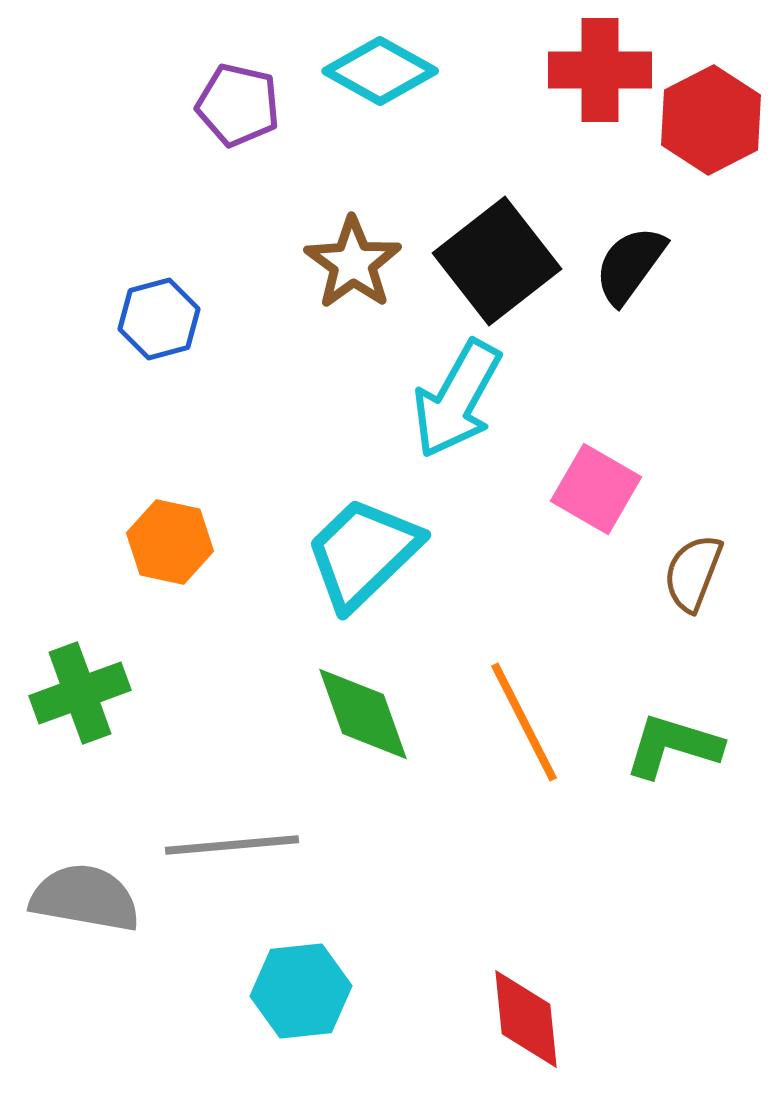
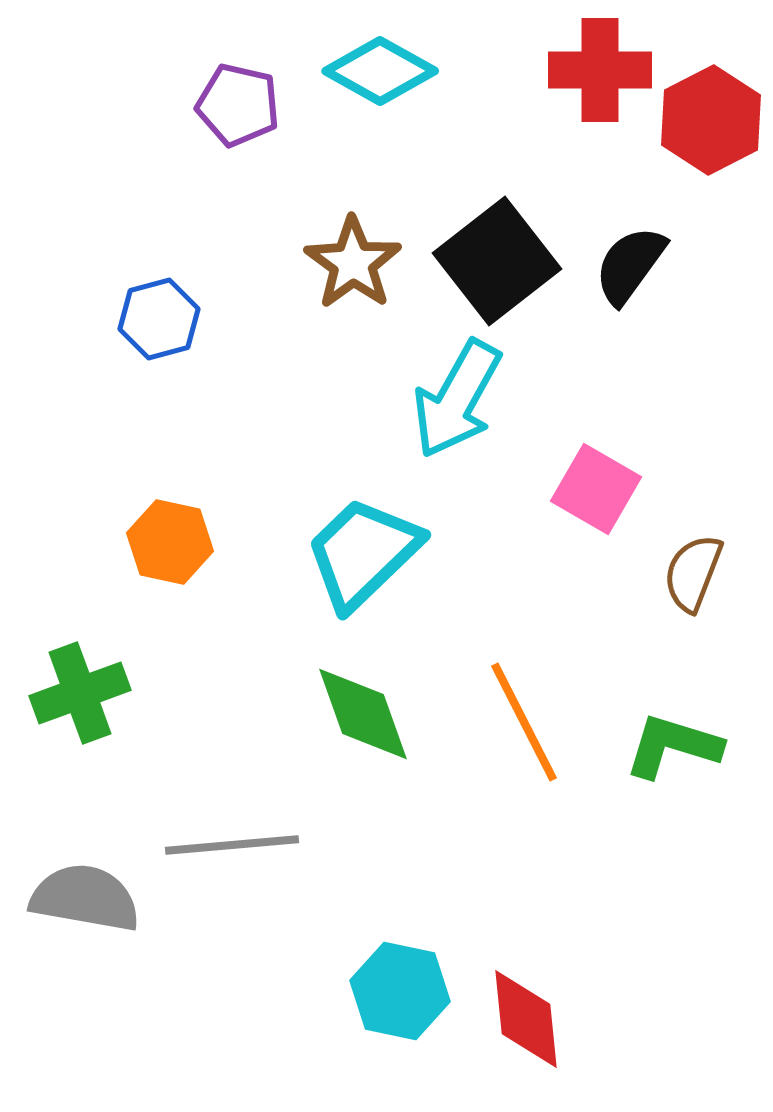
cyan hexagon: moved 99 px right; rotated 18 degrees clockwise
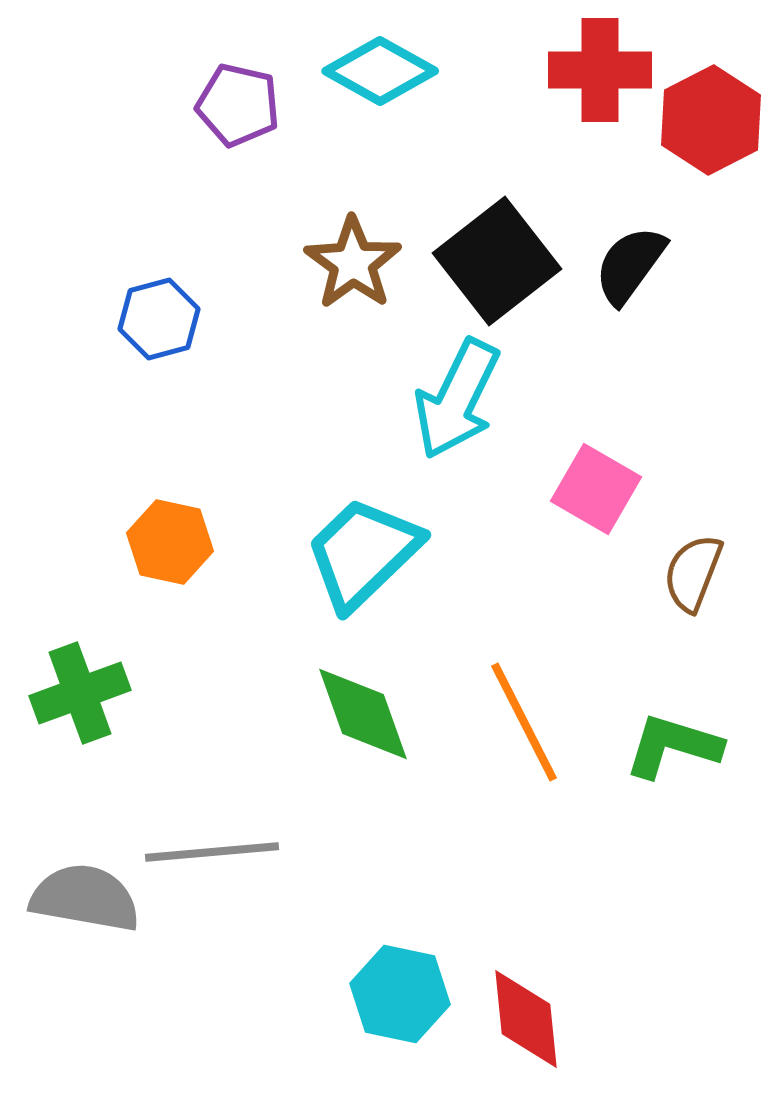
cyan arrow: rotated 3 degrees counterclockwise
gray line: moved 20 px left, 7 px down
cyan hexagon: moved 3 px down
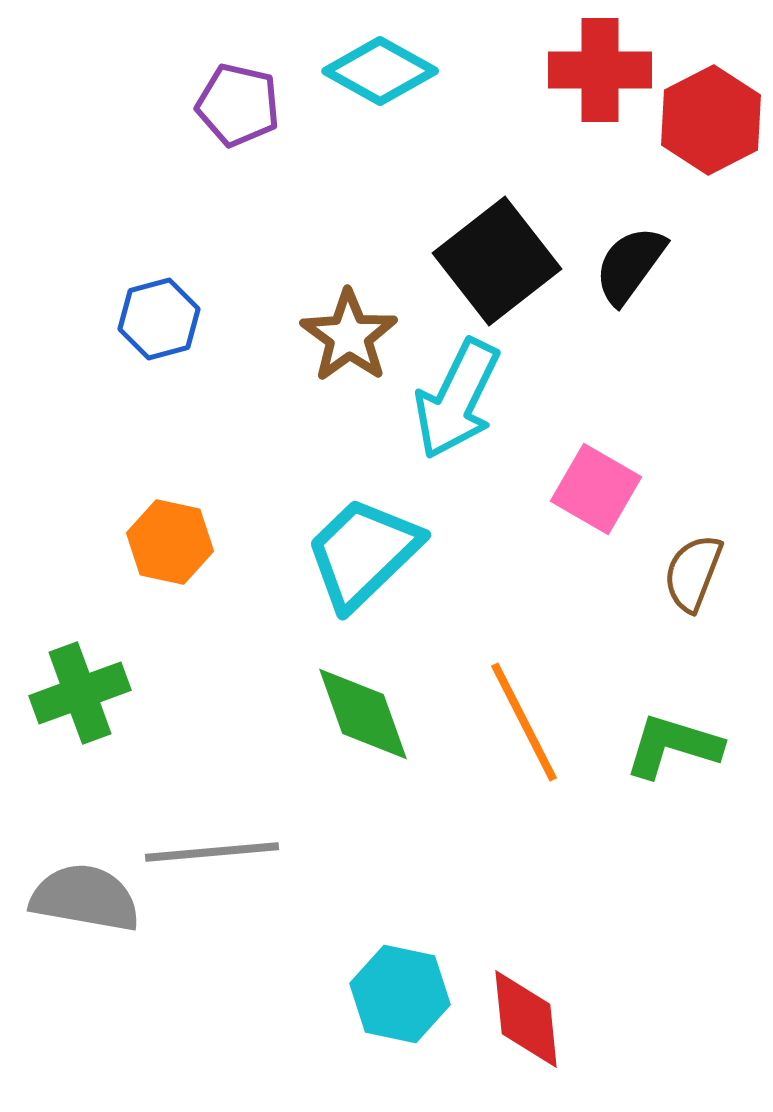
brown star: moved 4 px left, 73 px down
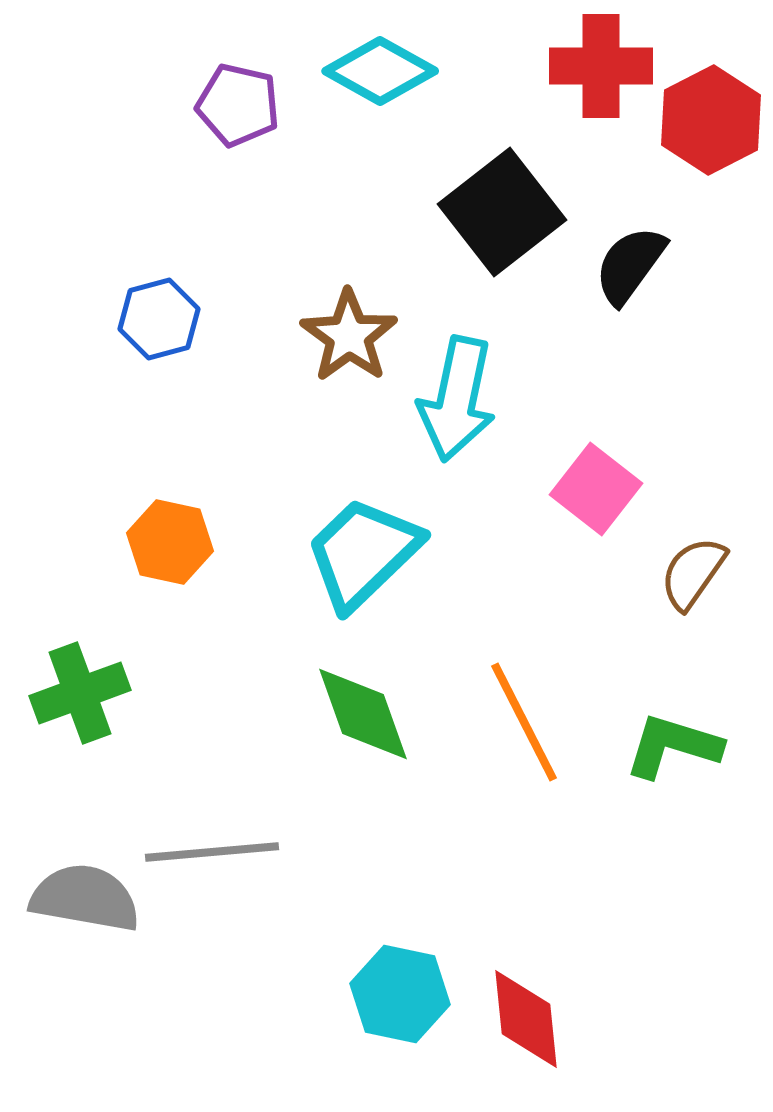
red cross: moved 1 px right, 4 px up
black square: moved 5 px right, 49 px up
cyan arrow: rotated 14 degrees counterclockwise
pink square: rotated 8 degrees clockwise
brown semicircle: rotated 14 degrees clockwise
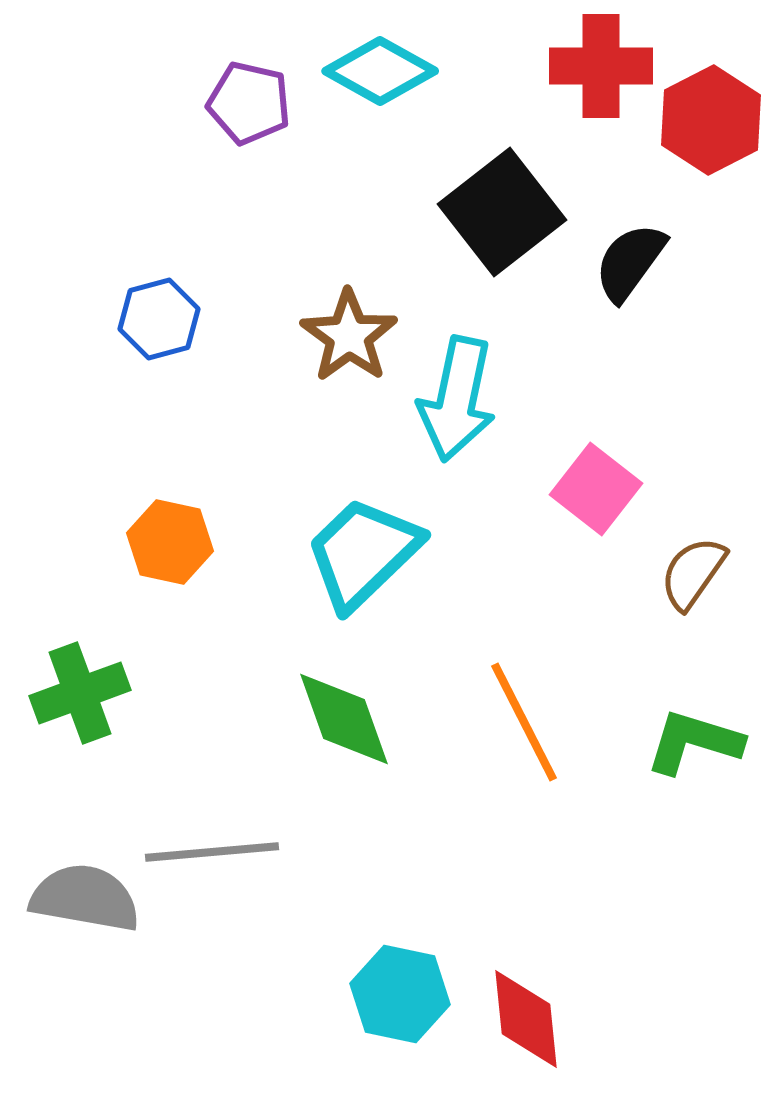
purple pentagon: moved 11 px right, 2 px up
black semicircle: moved 3 px up
green diamond: moved 19 px left, 5 px down
green L-shape: moved 21 px right, 4 px up
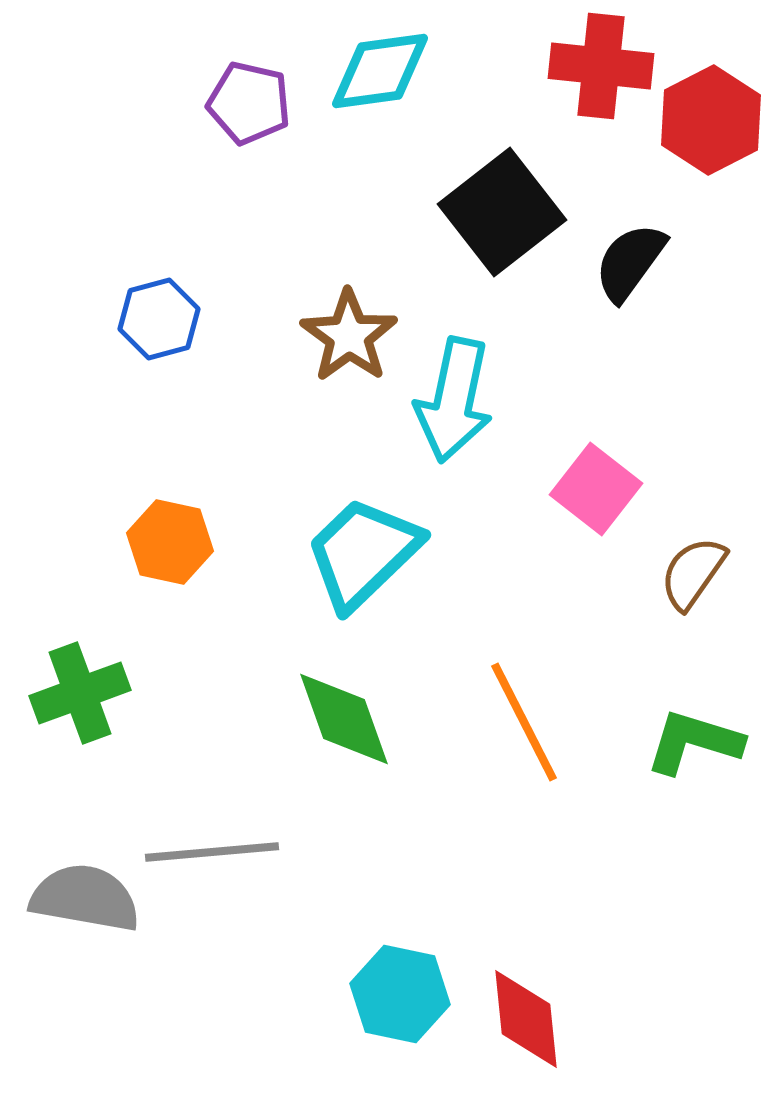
red cross: rotated 6 degrees clockwise
cyan diamond: rotated 37 degrees counterclockwise
cyan arrow: moved 3 px left, 1 px down
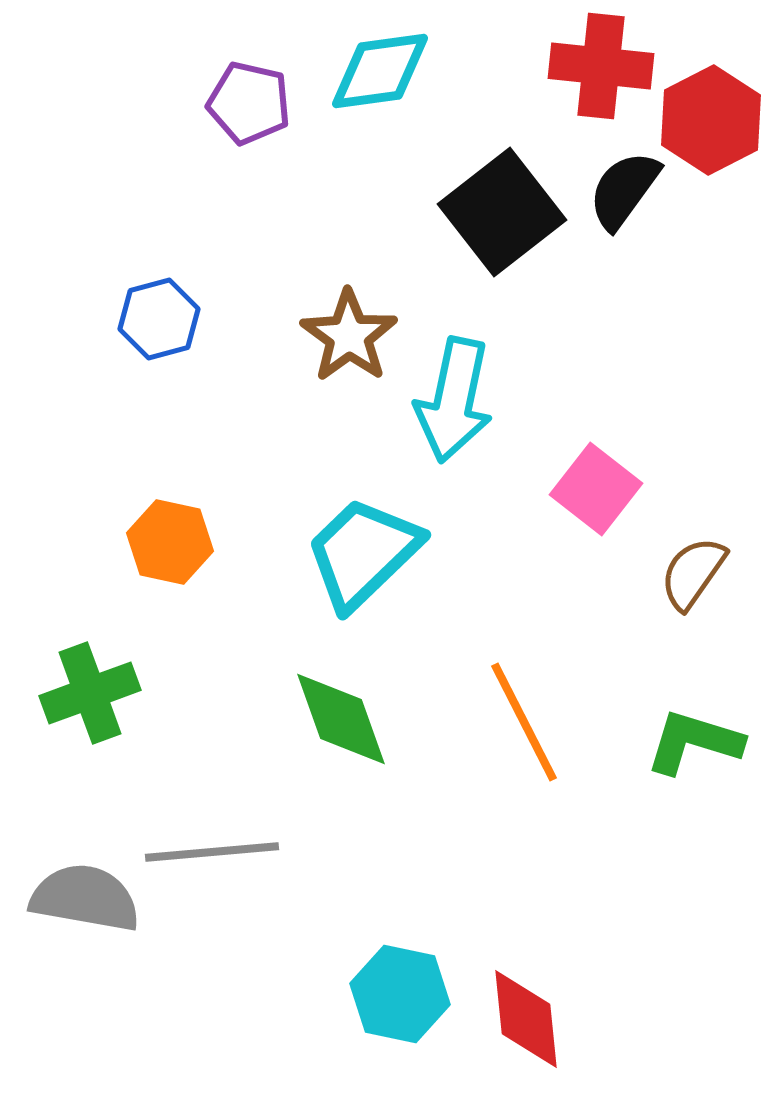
black semicircle: moved 6 px left, 72 px up
green cross: moved 10 px right
green diamond: moved 3 px left
